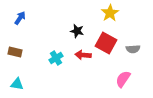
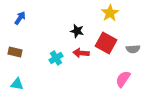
red arrow: moved 2 px left, 2 px up
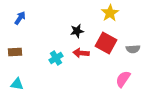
black star: rotated 24 degrees counterclockwise
brown rectangle: rotated 16 degrees counterclockwise
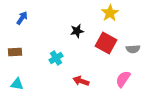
blue arrow: moved 2 px right
red arrow: moved 28 px down; rotated 14 degrees clockwise
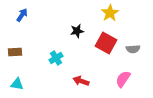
blue arrow: moved 3 px up
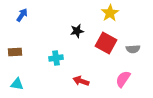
cyan cross: rotated 24 degrees clockwise
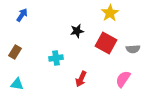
brown rectangle: rotated 56 degrees counterclockwise
red arrow: moved 2 px up; rotated 84 degrees counterclockwise
